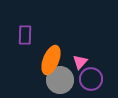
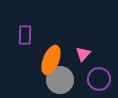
pink triangle: moved 3 px right, 8 px up
purple circle: moved 8 px right
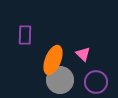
pink triangle: rotated 28 degrees counterclockwise
orange ellipse: moved 2 px right
purple circle: moved 3 px left, 3 px down
